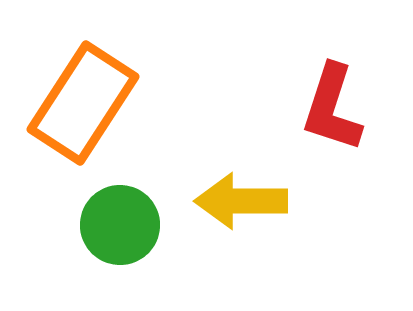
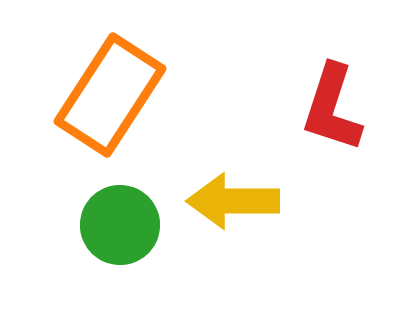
orange rectangle: moved 27 px right, 8 px up
yellow arrow: moved 8 px left
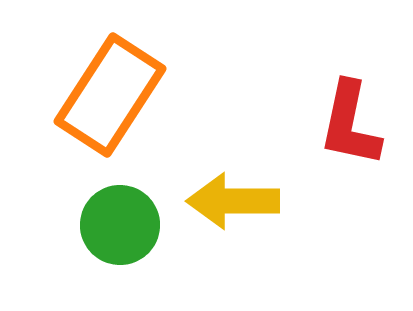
red L-shape: moved 18 px right, 16 px down; rotated 6 degrees counterclockwise
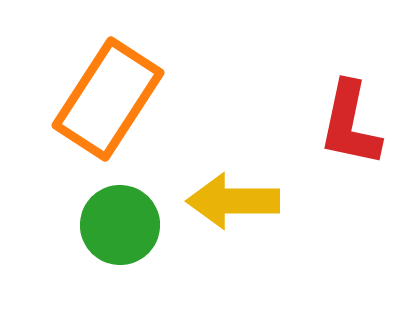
orange rectangle: moved 2 px left, 4 px down
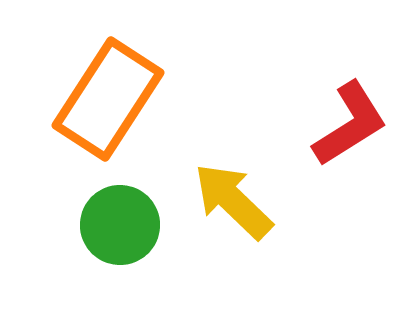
red L-shape: rotated 134 degrees counterclockwise
yellow arrow: rotated 44 degrees clockwise
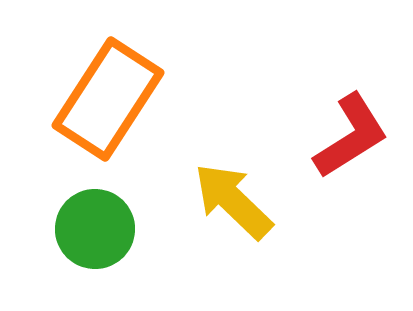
red L-shape: moved 1 px right, 12 px down
green circle: moved 25 px left, 4 px down
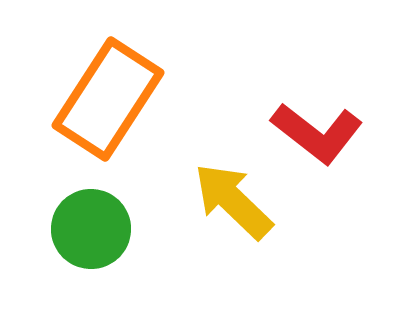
red L-shape: moved 34 px left, 3 px up; rotated 70 degrees clockwise
green circle: moved 4 px left
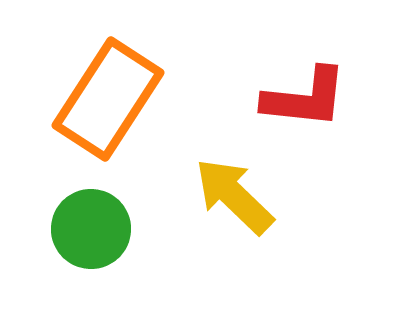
red L-shape: moved 12 px left, 35 px up; rotated 32 degrees counterclockwise
yellow arrow: moved 1 px right, 5 px up
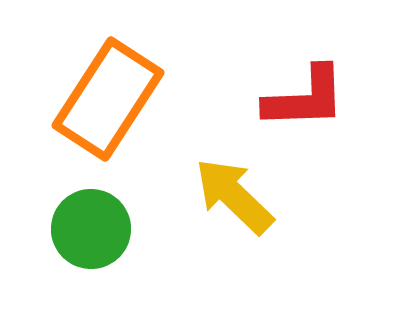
red L-shape: rotated 8 degrees counterclockwise
